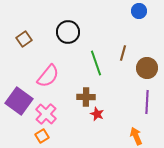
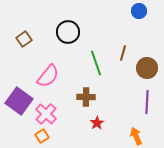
red star: moved 9 px down; rotated 16 degrees clockwise
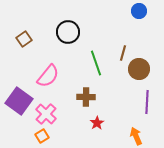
brown circle: moved 8 px left, 1 px down
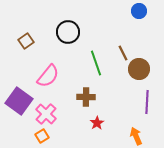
brown square: moved 2 px right, 2 px down
brown line: rotated 42 degrees counterclockwise
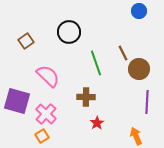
black circle: moved 1 px right
pink semicircle: rotated 85 degrees counterclockwise
purple square: moved 2 px left; rotated 20 degrees counterclockwise
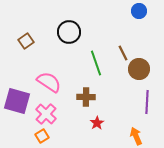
pink semicircle: moved 1 px right, 6 px down; rotated 10 degrees counterclockwise
